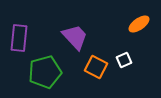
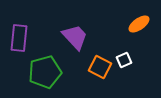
orange square: moved 4 px right
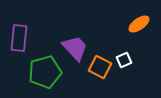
purple trapezoid: moved 11 px down
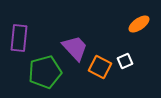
white square: moved 1 px right, 1 px down
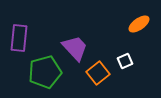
orange square: moved 2 px left, 6 px down; rotated 25 degrees clockwise
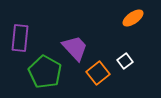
orange ellipse: moved 6 px left, 6 px up
purple rectangle: moved 1 px right
white square: rotated 14 degrees counterclockwise
green pentagon: rotated 28 degrees counterclockwise
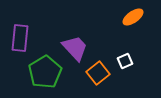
orange ellipse: moved 1 px up
white square: rotated 14 degrees clockwise
green pentagon: rotated 12 degrees clockwise
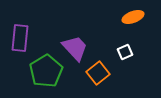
orange ellipse: rotated 15 degrees clockwise
white square: moved 9 px up
green pentagon: moved 1 px right, 1 px up
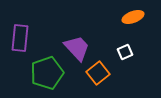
purple trapezoid: moved 2 px right
green pentagon: moved 1 px right, 2 px down; rotated 12 degrees clockwise
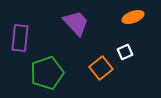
purple trapezoid: moved 1 px left, 25 px up
orange square: moved 3 px right, 5 px up
